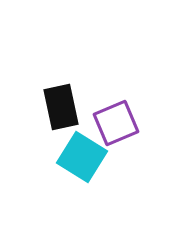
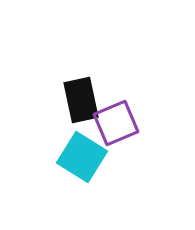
black rectangle: moved 20 px right, 7 px up
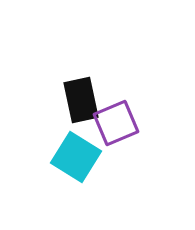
cyan square: moved 6 px left
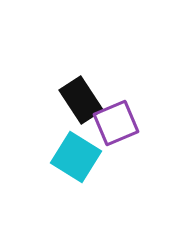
black rectangle: rotated 21 degrees counterclockwise
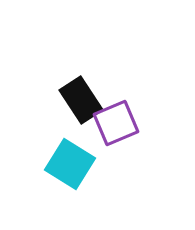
cyan square: moved 6 px left, 7 px down
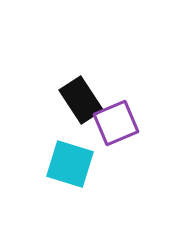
cyan square: rotated 15 degrees counterclockwise
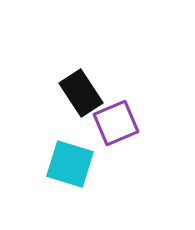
black rectangle: moved 7 px up
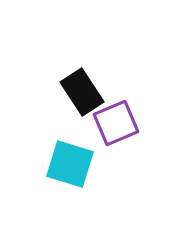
black rectangle: moved 1 px right, 1 px up
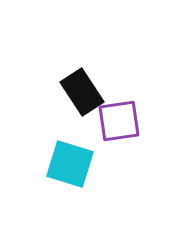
purple square: moved 3 px right, 2 px up; rotated 15 degrees clockwise
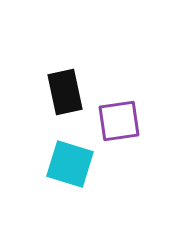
black rectangle: moved 17 px left; rotated 21 degrees clockwise
